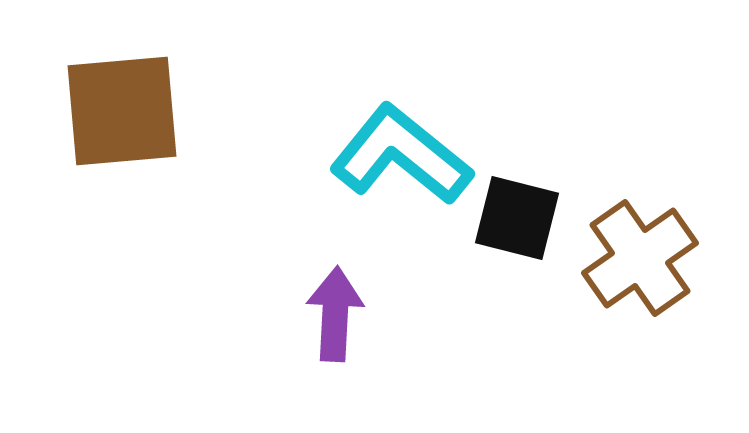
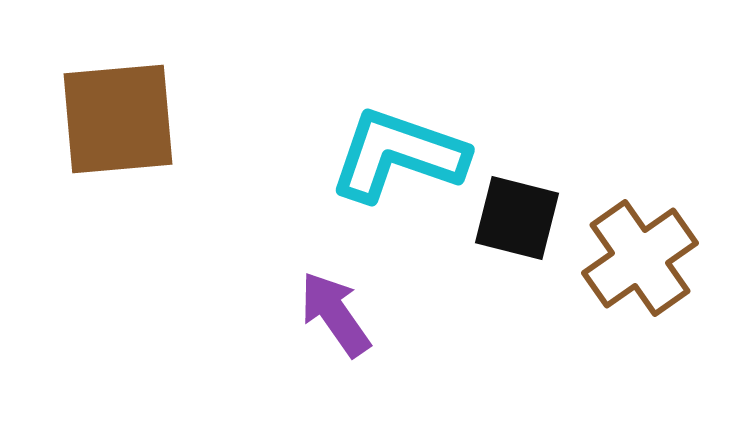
brown square: moved 4 px left, 8 px down
cyan L-shape: moved 3 px left; rotated 20 degrees counterclockwise
purple arrow: rotated 38 degrees counterclockwise
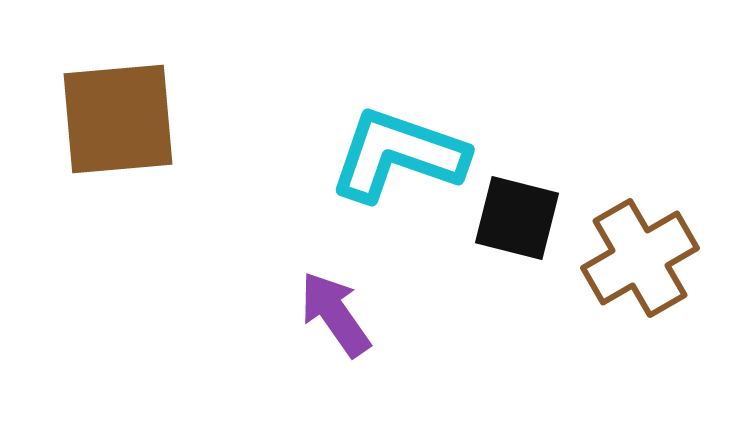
brown cross: rotated 5 degrees clockwise
